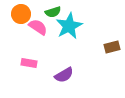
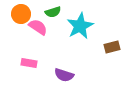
cyan star: moved 11 px right
purple semicircle: rotated 48 degrees clockwise
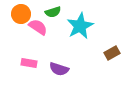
brown rectangle: moved 6 px down; rotated 14 degrees counterclockwise
purple semicircle: moved 5 px left, 6 px up
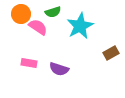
brown rectangle: moved 1 px left
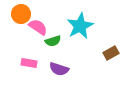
green semicircle: moved 29 px down
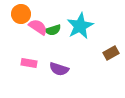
green semicircle: moved 11 px up
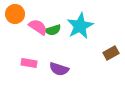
orange circle: moved 6 px left
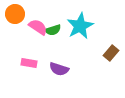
brown rectangle: rotated 21 degrees counterclockwise
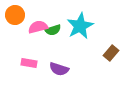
orange circle: moved 1 px down
pink semicircle: rotated 48 degrees counterclockwise
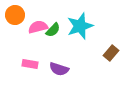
cyan star: rotated 8 degrees clockwise
green semicircle: rotated 28 degrees counterclockwise
pink rectangle: moved 1 px right, 1 px down
